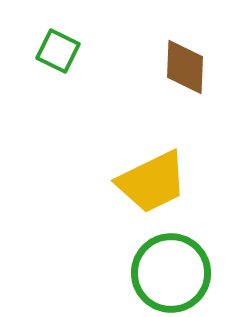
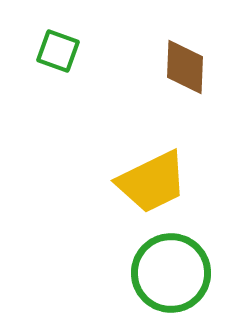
green square: rotated 6 degrees counterclockwise
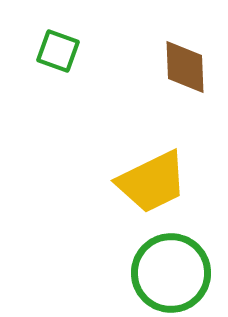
brown diamond: rotated 4 degrees counterclockwise
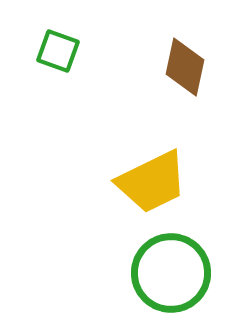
brown diamond: rotated 14 degrees clockwise
